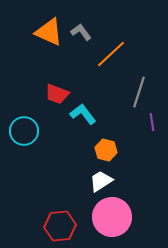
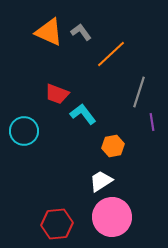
orange hexagon: moved 7 px right, 4 px up; rotated 25 degrees counterclockwise
red hexagon: moved 3 px left, 2 px up
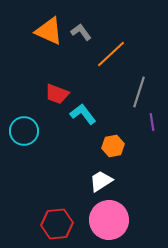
orange triangle: moved 1 px up
pink circle: moved 3 px left, 3 px down
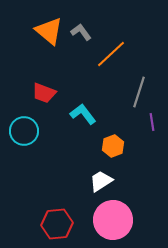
orange triangle: rotated 16 degrees clockwise
red trapezoid: moved 13 px left, 1 px up
orange hexagon: rotated 10 degrees counterclockwise
pink circle: moved 4 px right
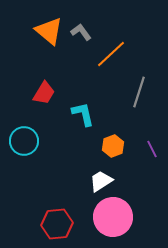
red trapezoid: rotated 80 degrees counterclockwise
cyan L-shape: rotated 24 degrees clockwise
purple line: moved 27 px down; rotated 18 degrees counterclockwise
cyan circle: moved 10 px down
pink circle: moved 3 px up
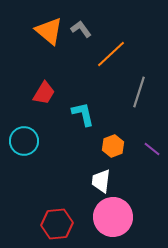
gray L-shape: moved 3 px up
purple line: rotated 24 degrees counterclockwise
white trapezoid: rotated 50 degrees counterclockwise
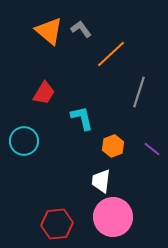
cyan L-shape: moved 1 px left, 4 px down
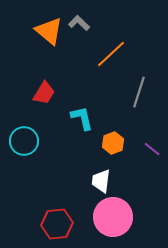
gray L-shape: moved 2 px left, 6 px up; rotated 10 degrees counterclockwise
orange hexagon: moved 3 px up
